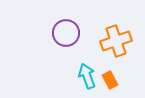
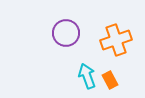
orange cross: moved 1 px up
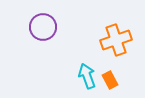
purple circle: moved 23 px left, 6 px up
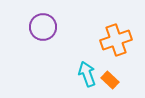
cyan arrow: moved 2 px up
orange rectangle: rotated 18 degrees counterclockwise
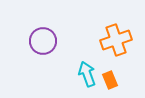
purple circle: moved 14 px down
orange rectangle: rotated 24 degrees clockwise
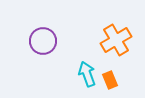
orange cross: rotated 12 degrees counterclockwise
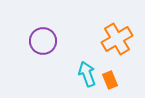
orange cross: moved 1 px right, 1 px up
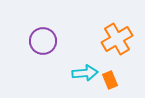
cyan arrow: moved 2 px left, 1 px up; rotated 105 degrees clockwise
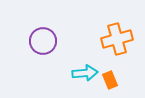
orange cross: rotated 16 degrees clockwise
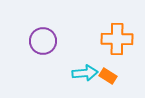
orange cross: rotated 16 degrees clockwise
orange rectangle: moved 2 px left, 4 px up; rotated 36 degrees counterclockwise
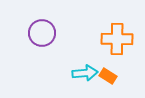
purple circle: moved 1 px left, 8 px up
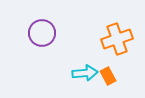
orange cross: rotated 20 degrees counterclockwise
orange rectangle: rotated 30 degrees clockwise
